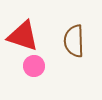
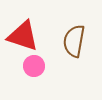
brown semicircle: rotated 12 degrees clockwise
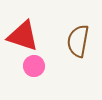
brown semicircle: moved 4 px right
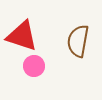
red triangle: moved 1 px left
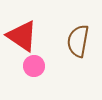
red triangle: rotated 16 degrees clockwise
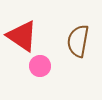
pink circle: moved 6 px right
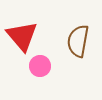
red triangle: rotated 16 degrees clockwise
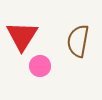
red triangle: rotated 12 degrees clockwise
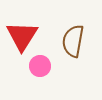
brown semicircle: moved 5 px left
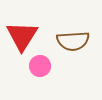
brown semicircle: rotated 104 degrees counterclockwise
